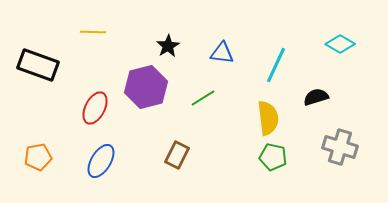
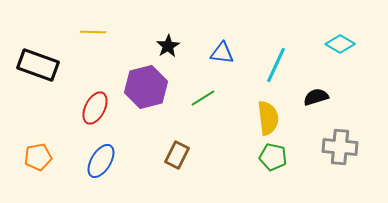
gray cross: rotated 12 degrees counterclockwise
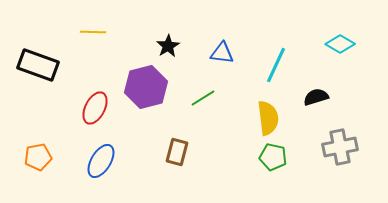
gray cross: rotated 16 degrees counterclockwise
brown rectangle: moved 3 px up; rotated 12 degrees counterclockwise
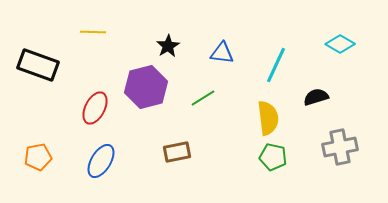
brown rectangle: rotated 64 degrees clockwise
